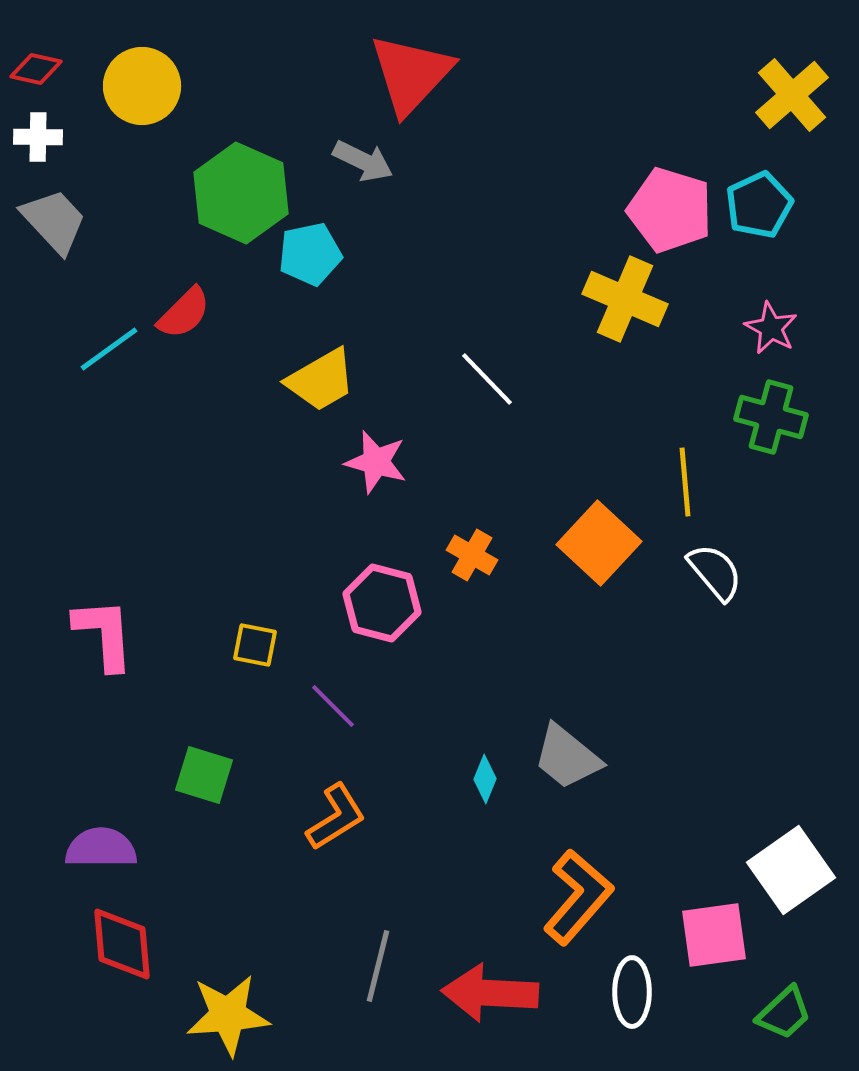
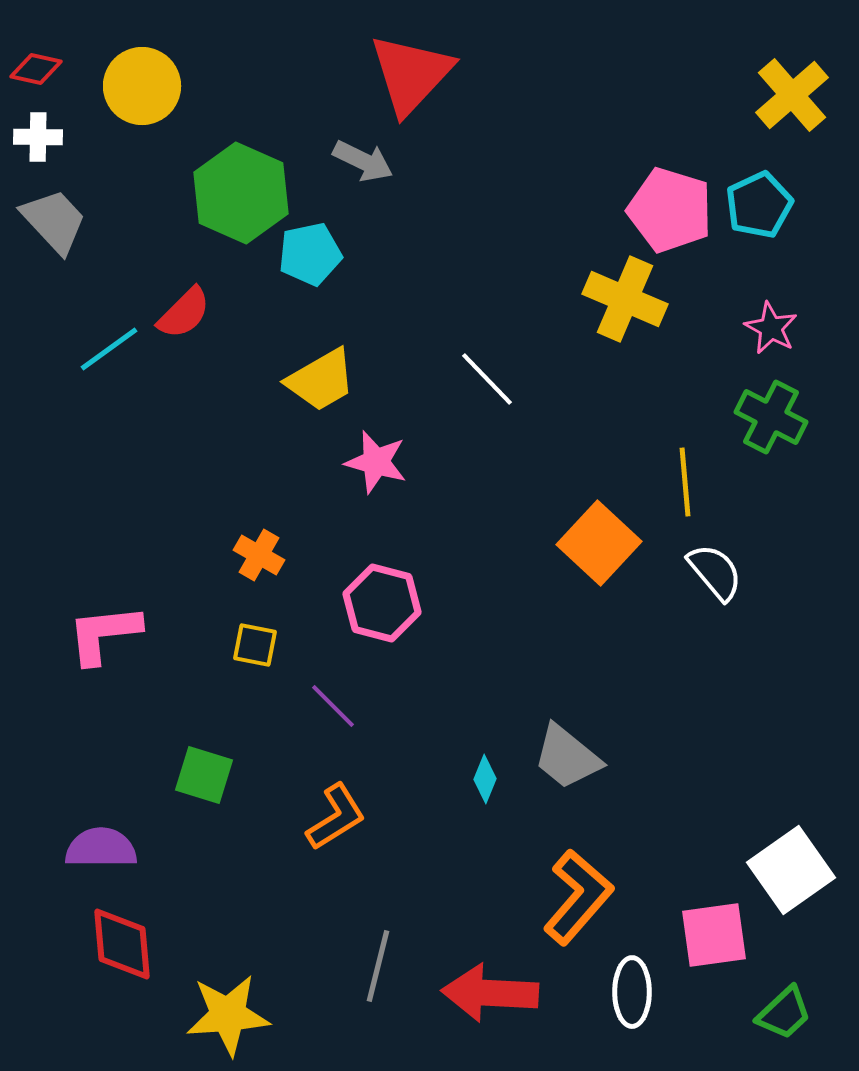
green cross at (771, 417): rotated 12 degrees clockwise
orange cross at (472, 555): moved 213 px left
pink L-shape at (104, 634): rotated 92 degrees counterclockwise
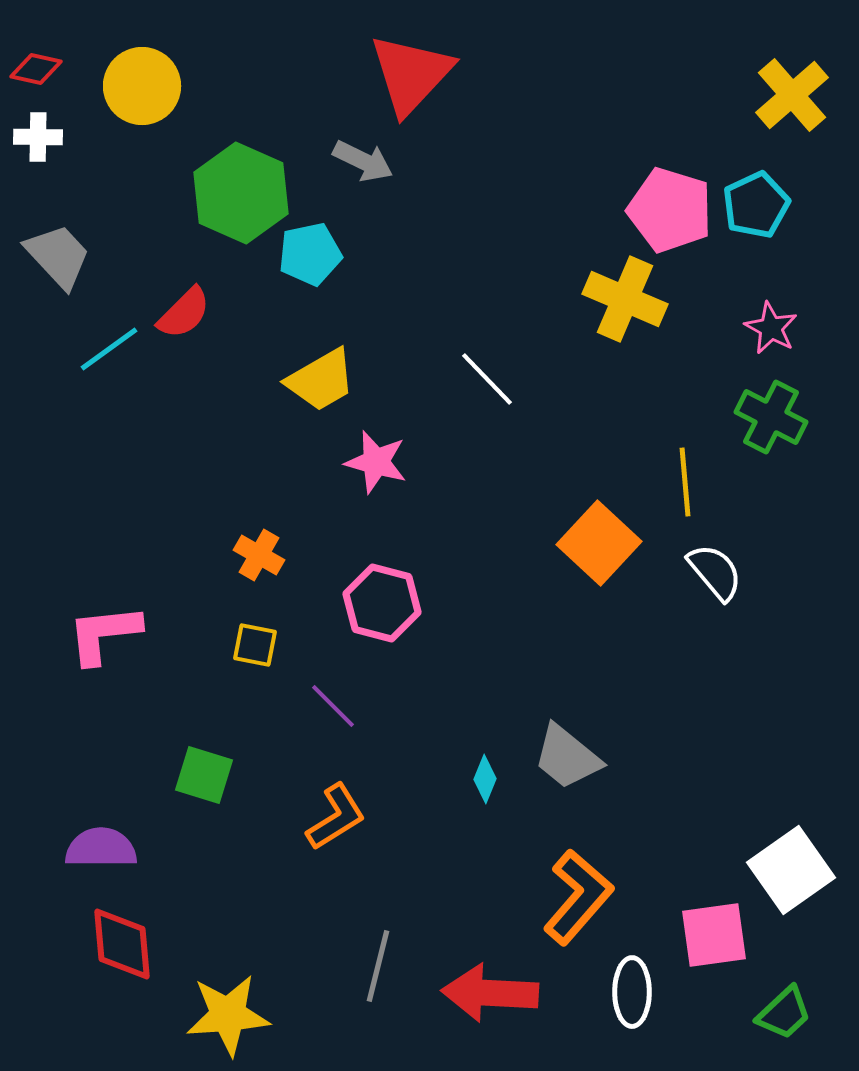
cyan pentagon at (759, 205): moved 3 px left
gray trapezoid at (54, 221): moved 4 px right, 35 px down
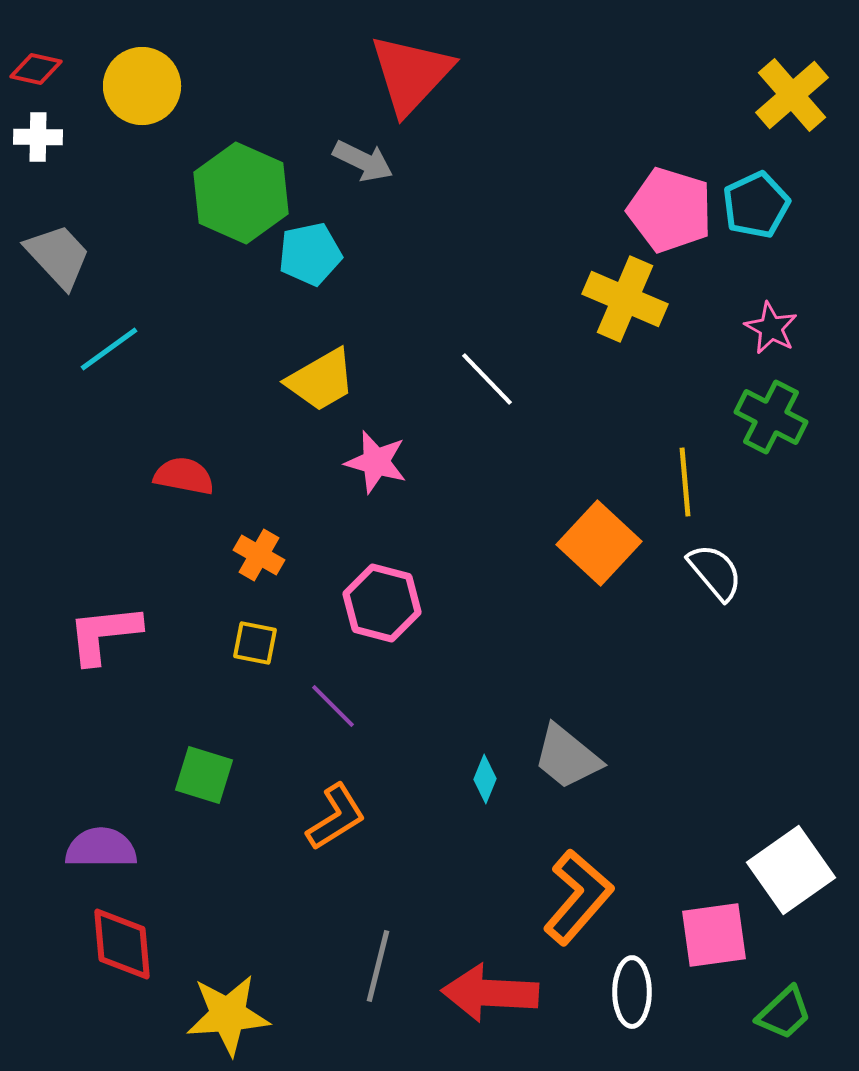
red semicircle at (184, 313): moved 163 px down; rotated 124 degrees counterclockwise
yellow square at (255, 645): moved 2 px up
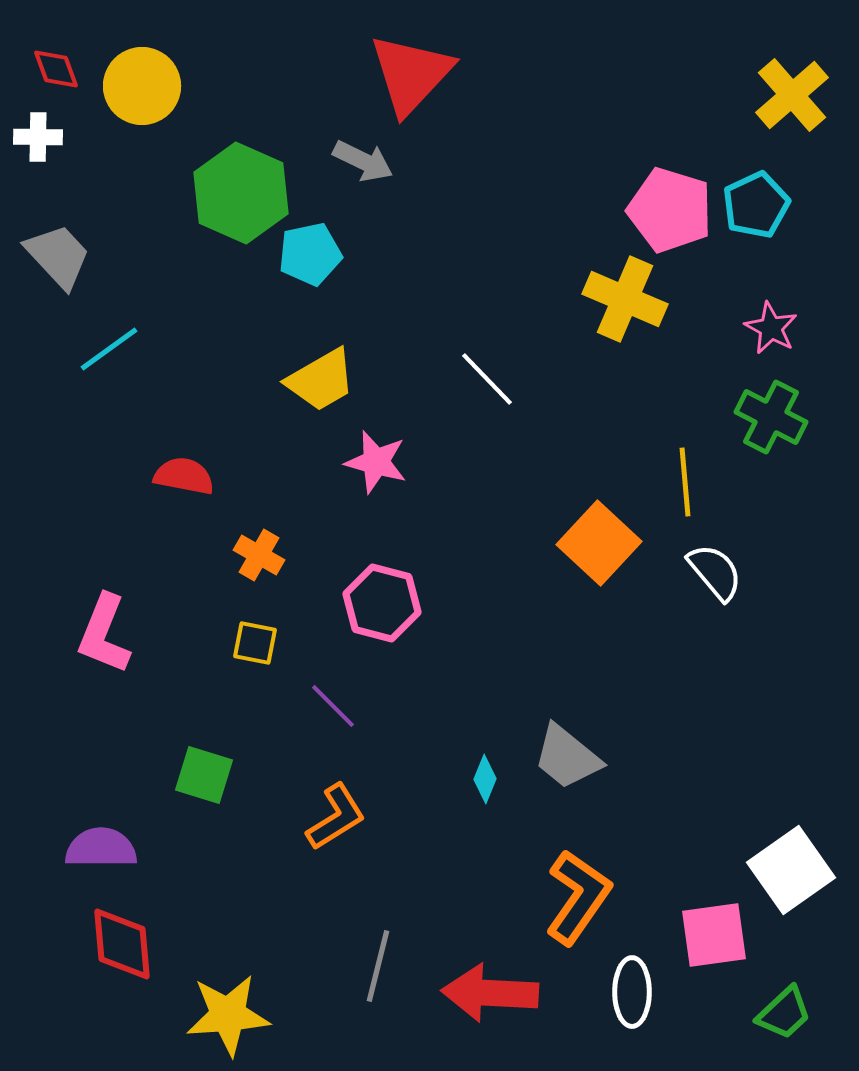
red diamond at (36, 69): moved 20 px right; rotated 57 degrees clockwise
pink L-shape at (104, 634): rotated 62 degrees counterclockwise
orange L-shape at (578, 897): rotated 6 degrees counterclockwise
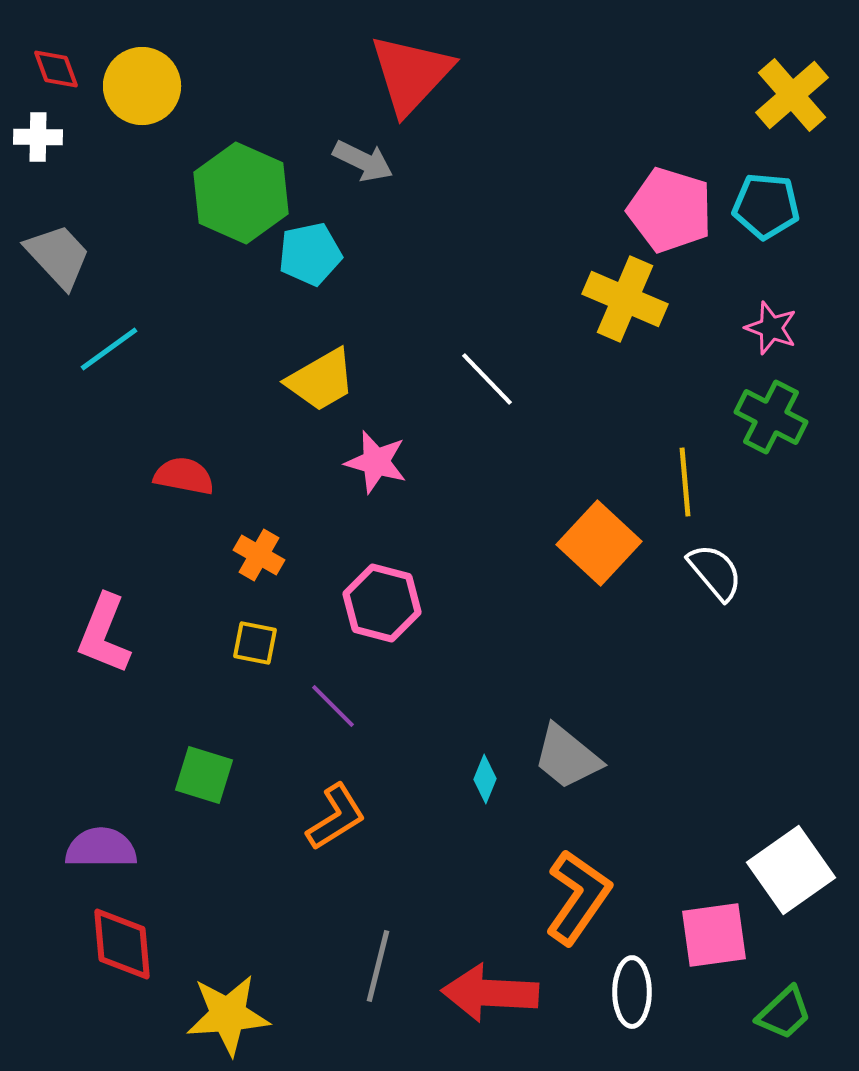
cyan pentagon at (756, 205): moved 10 px right, 1 px down; rotated 30 degrees clockwise
pink star at (771, 328): rotated 8 degrees counterclockwise
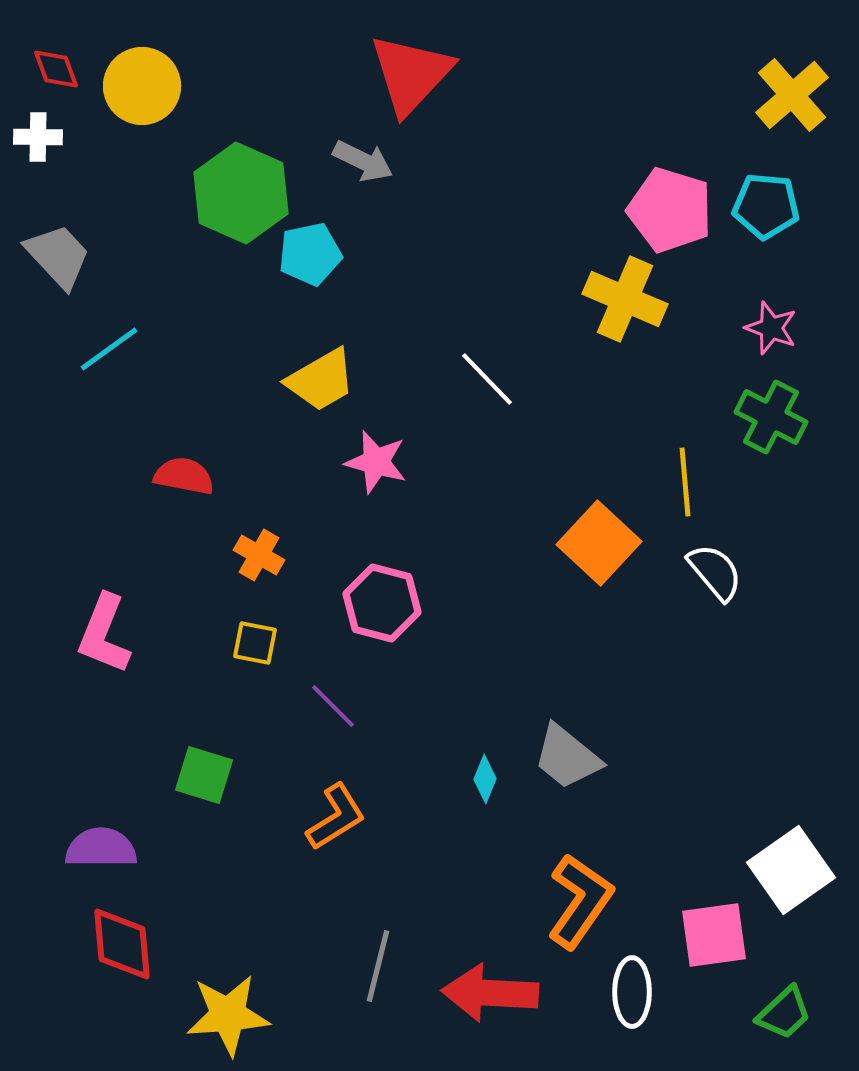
orange L-shape at (578, 897): moved 2 px right, 4 px down
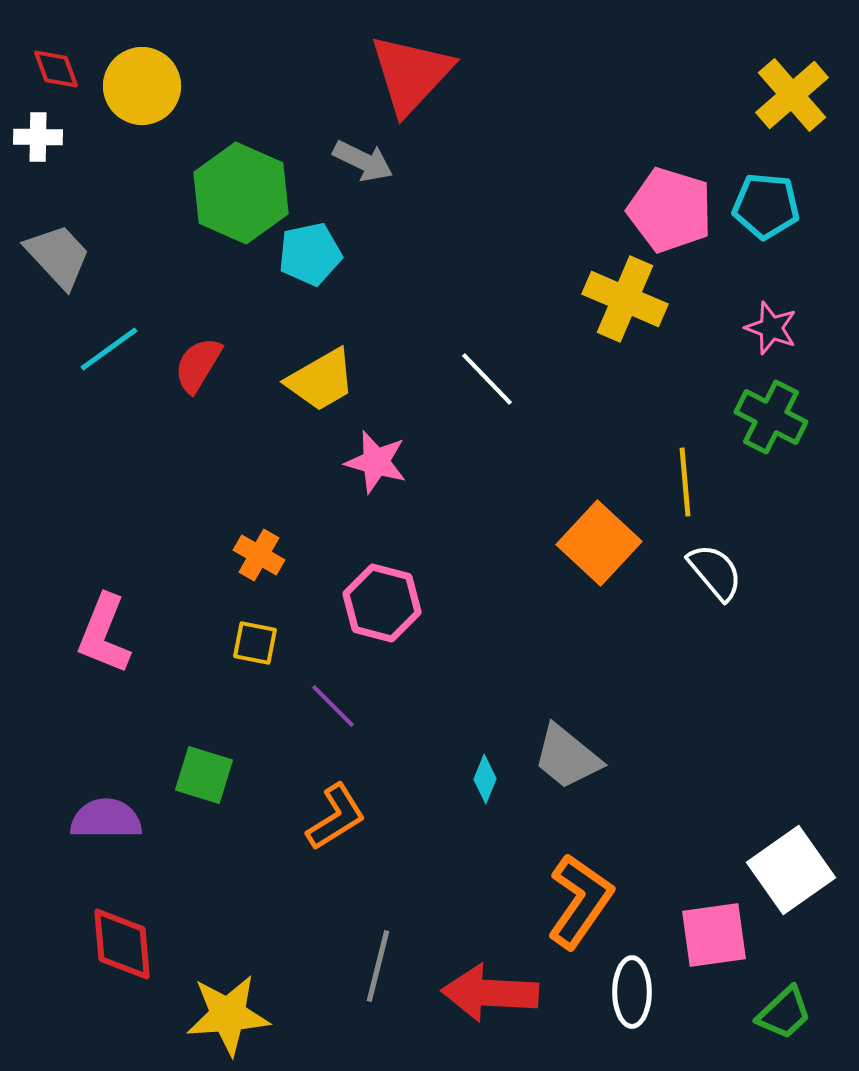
red semicircle at (184, 476): moved 14 px right, 111 px up; rotated 70 degrees counterclockwise
purple semicircle at (101, 848): moved 5 px right, 29 px up
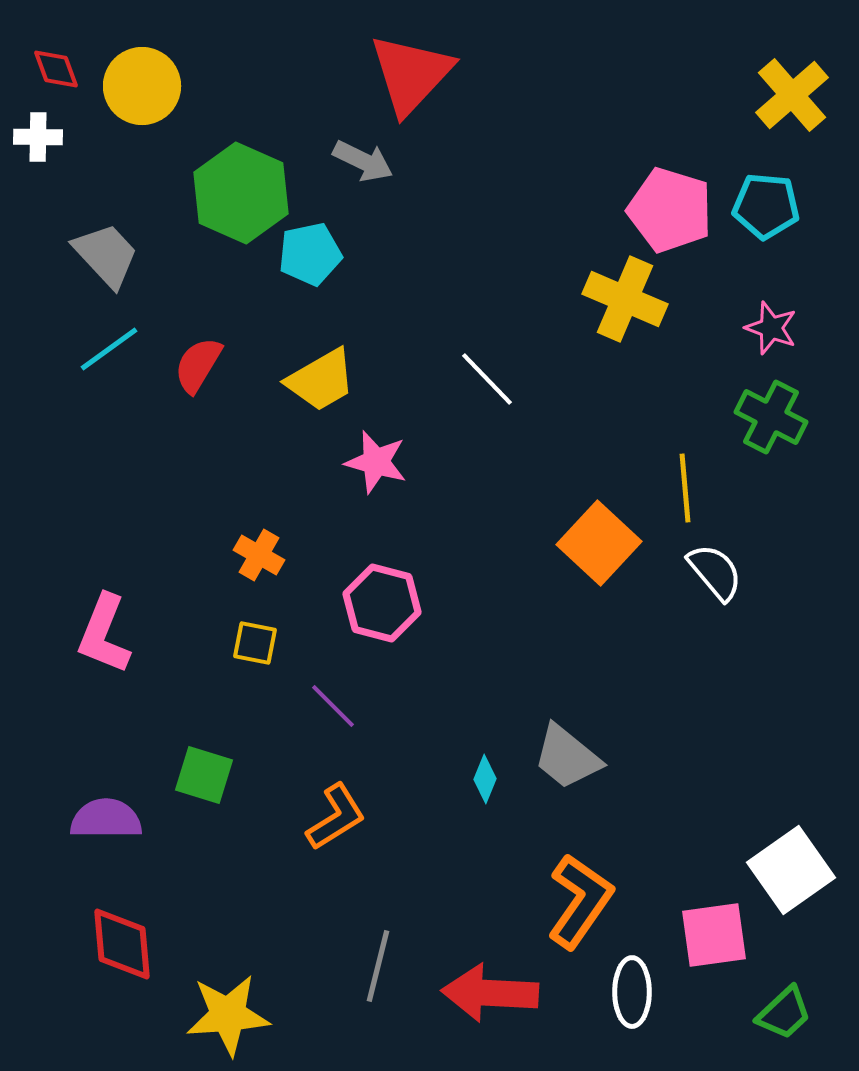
gray trapezoid at (58, 256): moved 48 px right, 1 px up
yellow line at (685, 482): moved 6 px down
